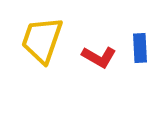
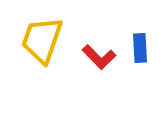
red L-shape: rotated 16 degrees clockwise
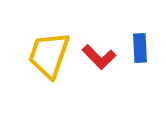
yellow trapezoid: moved 7 px right, 15 px down
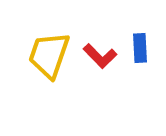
red L-shape: moved 1 px right, 1 px up
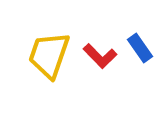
blue rectangle: rotated 32 degrees counterclockwise
